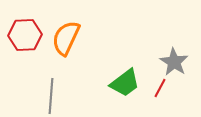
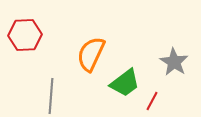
orange semicircle: moved 25 px right, 16 px down
red line: moved 8 px left, 13 px down
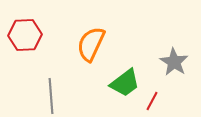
orange semicircle: moved 10 px up
gray line: rotated 8 degrees counterclockwise
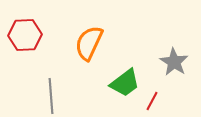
orange semicircle: moved 2 px left, 1 px up
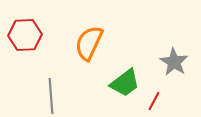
red line: moved 2 px right
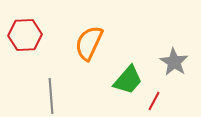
green trapezoid: moved 3 px right, 3 px up; rotated 12 degrees counterclockwise
